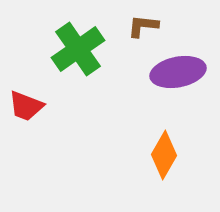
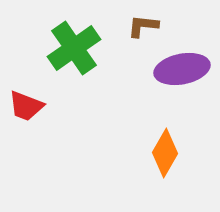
green cross: moved 4 px left, 1 px up
purple ellipse: moved 4 px right, 3 px up
orange diamond: moved 1 px right, 2 px up
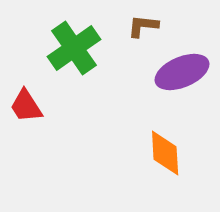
purple ellipse: moved 3 px down; rotated 12 degrees counterclockwise
red trapezoid: rotated 36 degrees clockwise
orange diamond: rotated 33 degrees counterclockwise
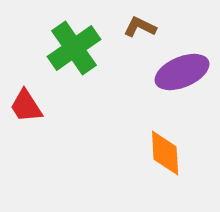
brown L-shape: moved 3 px left, 1 px down; rotated 20 degrees clockwise
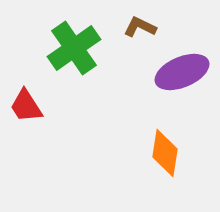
orange diamond: rotated 12 degrees clockwise
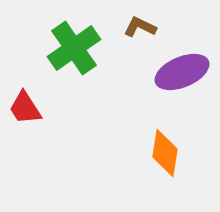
red trapezoid: moved 1 px left, 2 px down
